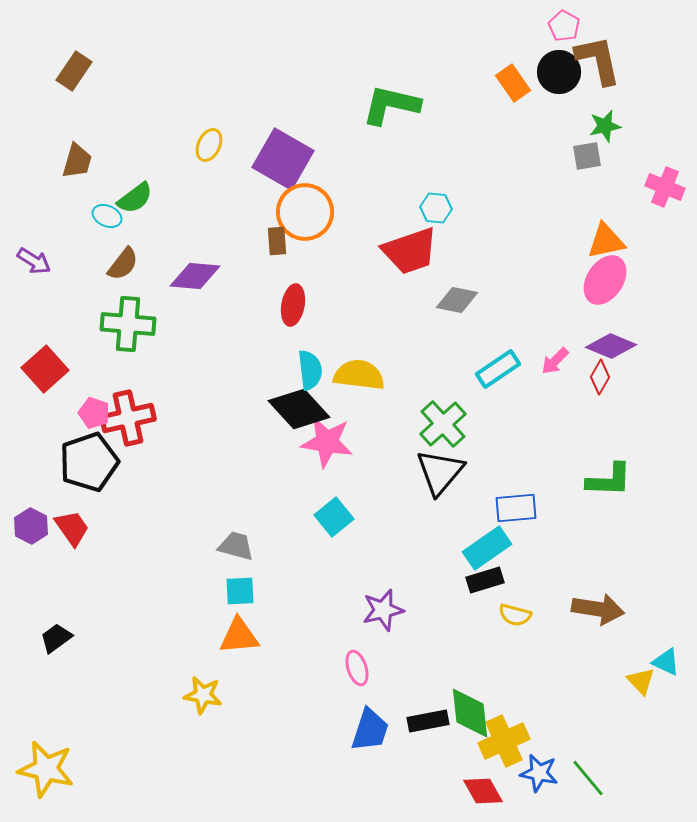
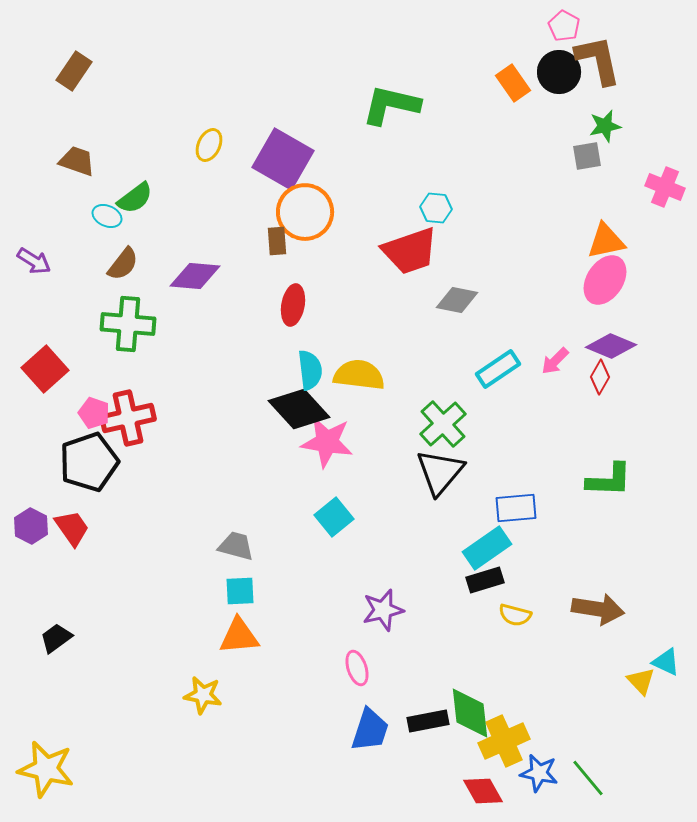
brown trapezoid at (77, 161): rotated 87 degrees counterclockwise
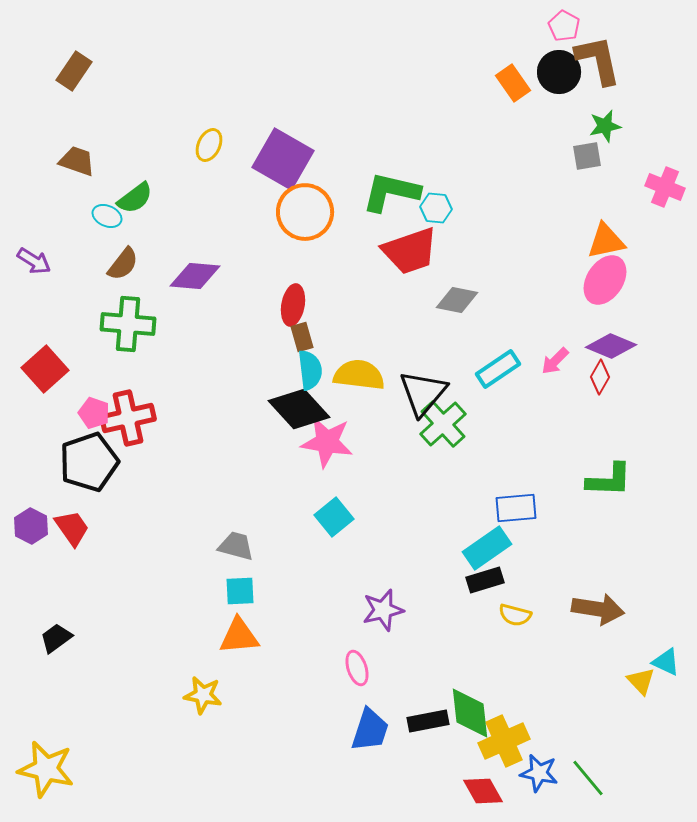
green L-shape at (391, 105): moved 87 px down
brown rectangle at (277, 241): moved 25 px right, 96 px down; rotated 12 degrees counterclockwise
black triangle at (440, 472): moved 17 px left, 79 px up
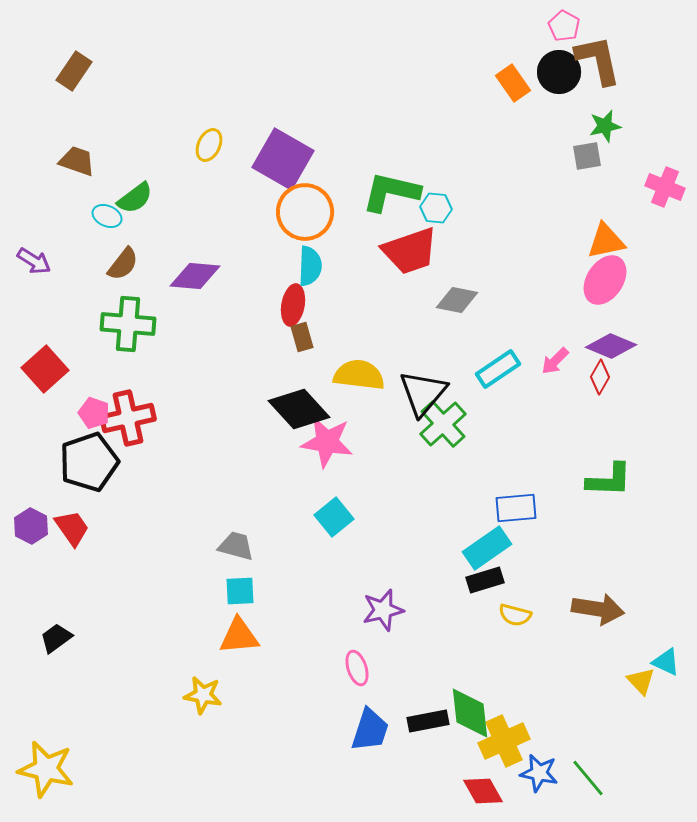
cyan semicircle at (310, 370): moved 104 px up; rotated 9 degrees clockwise
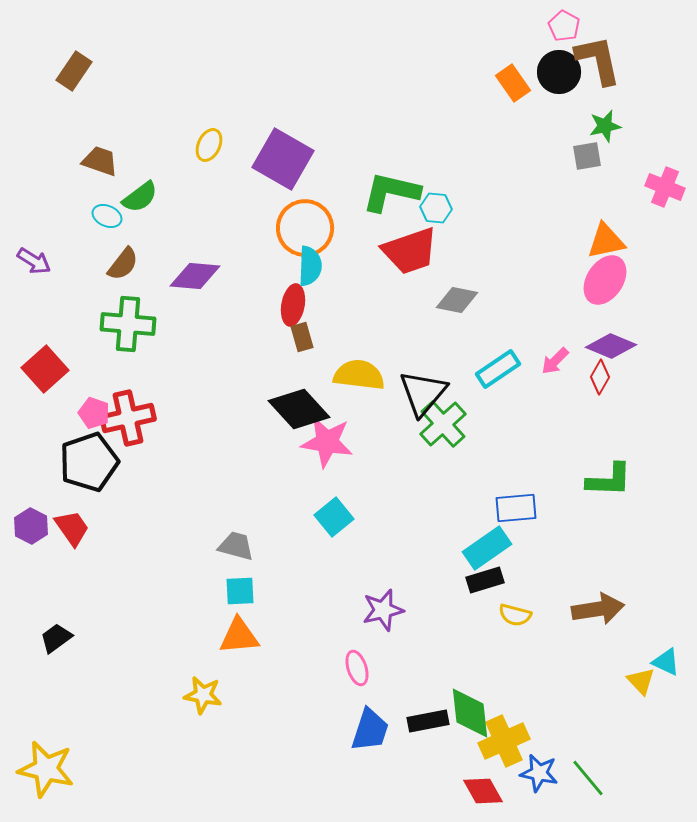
brown trapezoid at (77, 161): moved 23 px right
green semicircle at (135, 198): moved 5 px right, 1 px up
orange circle at (305, 212): moved 16 px down
brown arrow at (598, 609): rotated 18 degrees counterclockwise
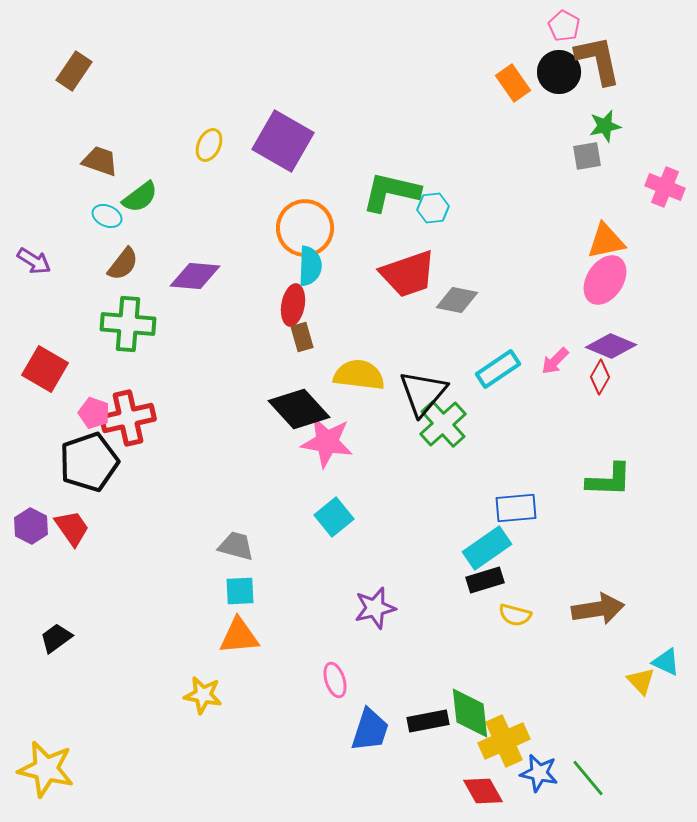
purple square at (283, 159): moved 18 px up
cyan hexagon at (436, 208): moved 3 px left; rotated 12 degrees counterclockwise
red trapezoid at (410, 251): moved 2 px left, 23 px down
red square at (45, 369): rotated 18 degrees counterclockwise
purple star at (383, 610): moved 8 px left, 2 px up
pink ellipse at (357, 668): moved 22 px left, 12 px down
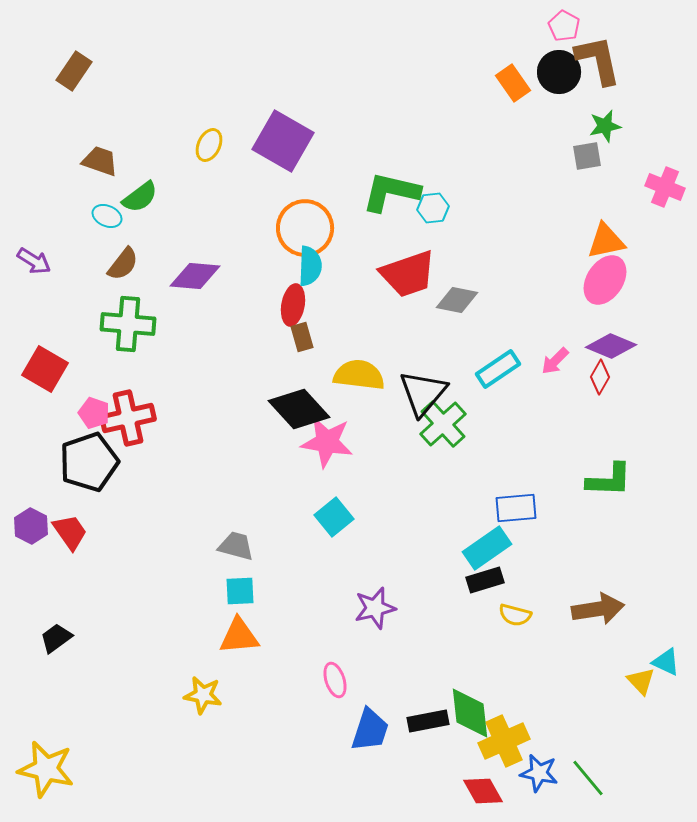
red trapezoid at (72, 528): moved 2 px left, 4 px down
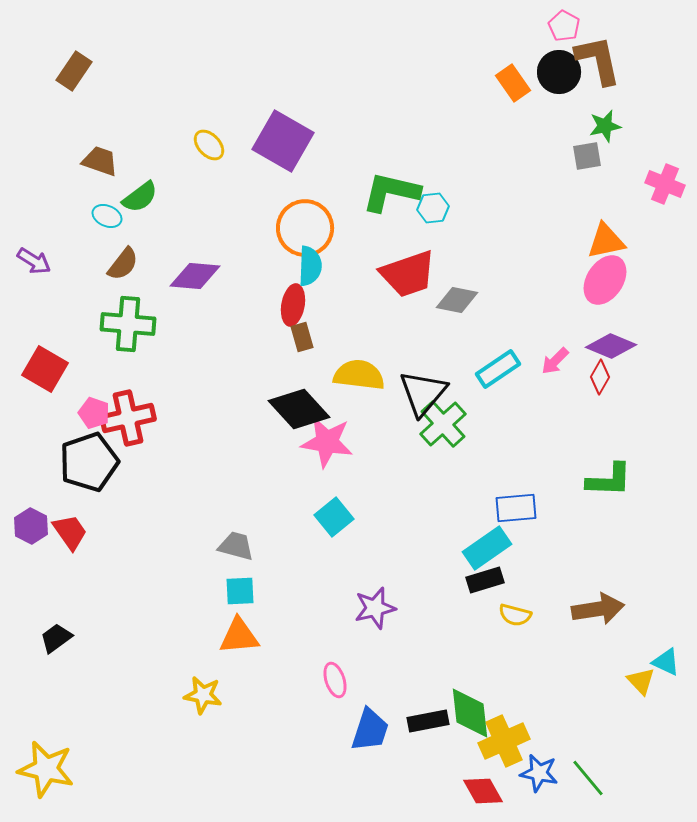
yellow ellipse at (209, 145): rotated 68 degrees counterclockwise
pink cross at (665, 187): moved 3 px up
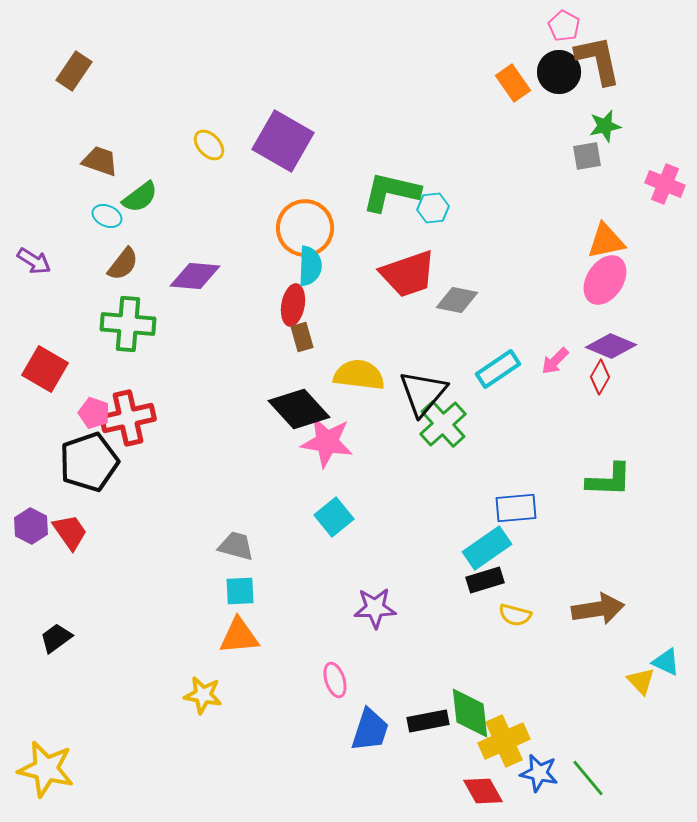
purple star at (375, 608): rotated 12 degrees clockwise
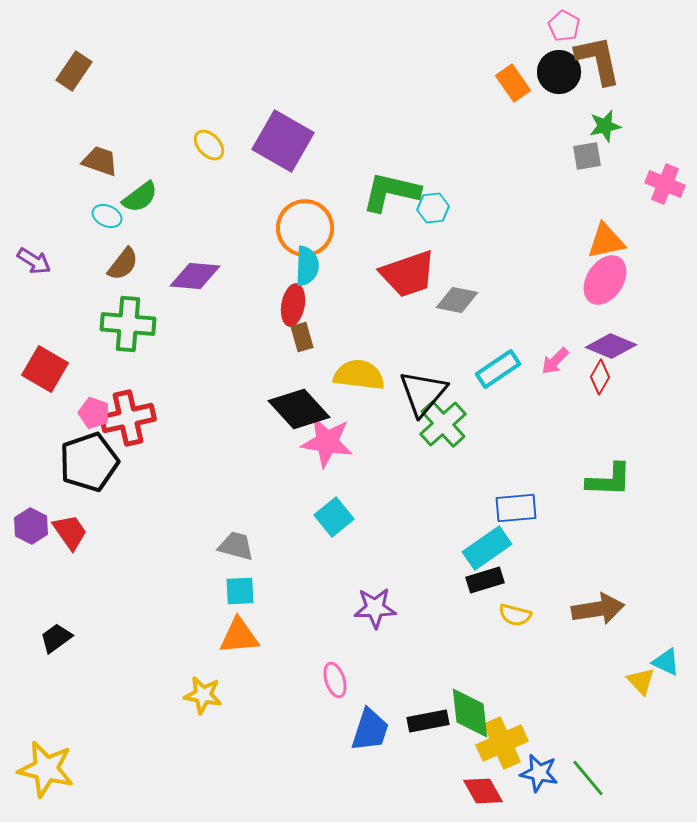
cyan semicircle at (310, 266): moved 3 px left
yellow cross at (504, 741): moved 2 px left, 2 px down
